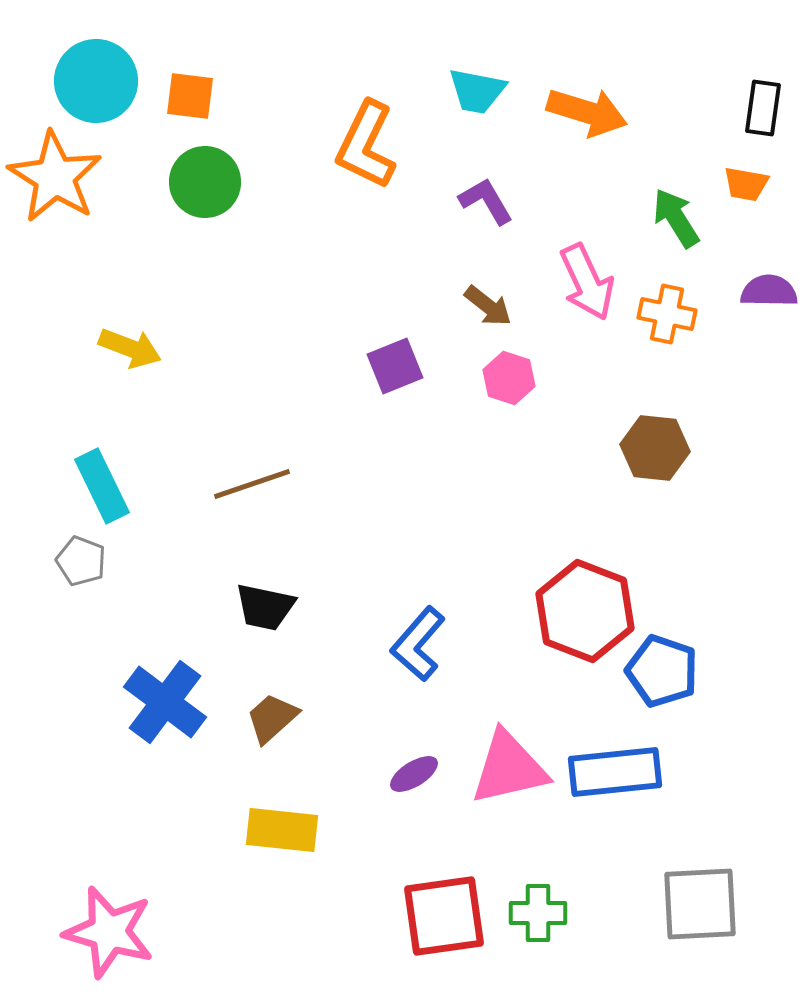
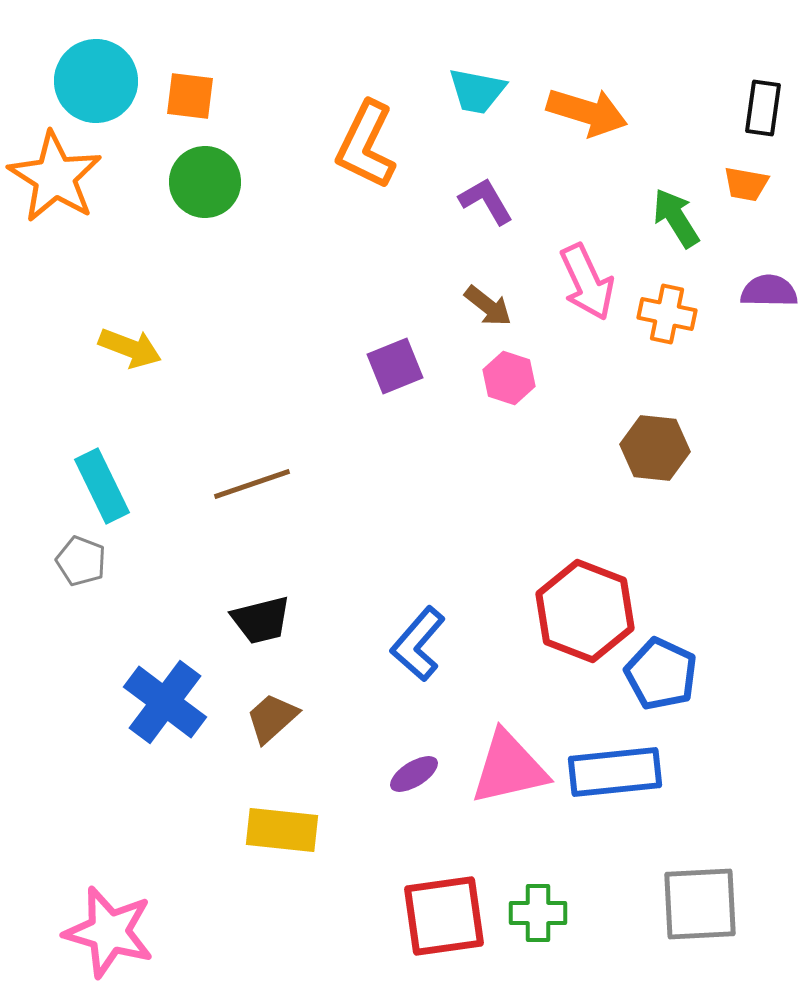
black trapezoid: moved 4 px left, 13 px down; rotated 26 degrees counterclockwise
blue pentagon: moved 1 px left, 3 px down; rotated 6 degrees clockwise
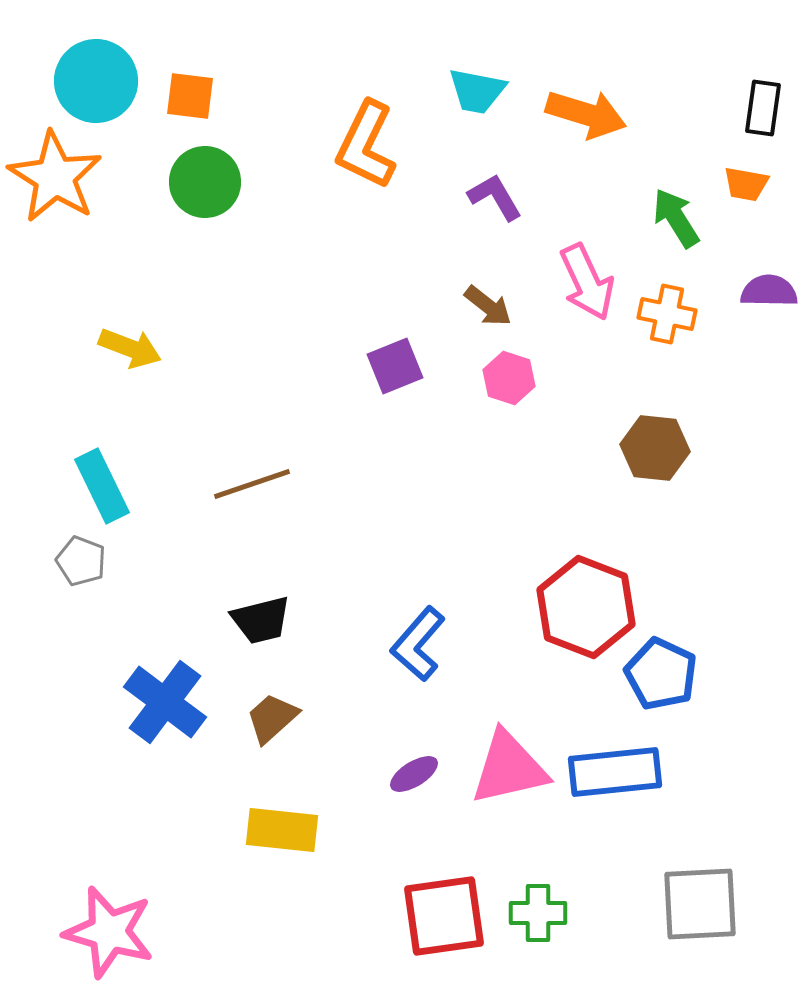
orange arrow: moved 1 px left, 2 px down
purple L-shape: moved 9 px right, 4 px up
red hexagon: moved 1 px right, 4 px up
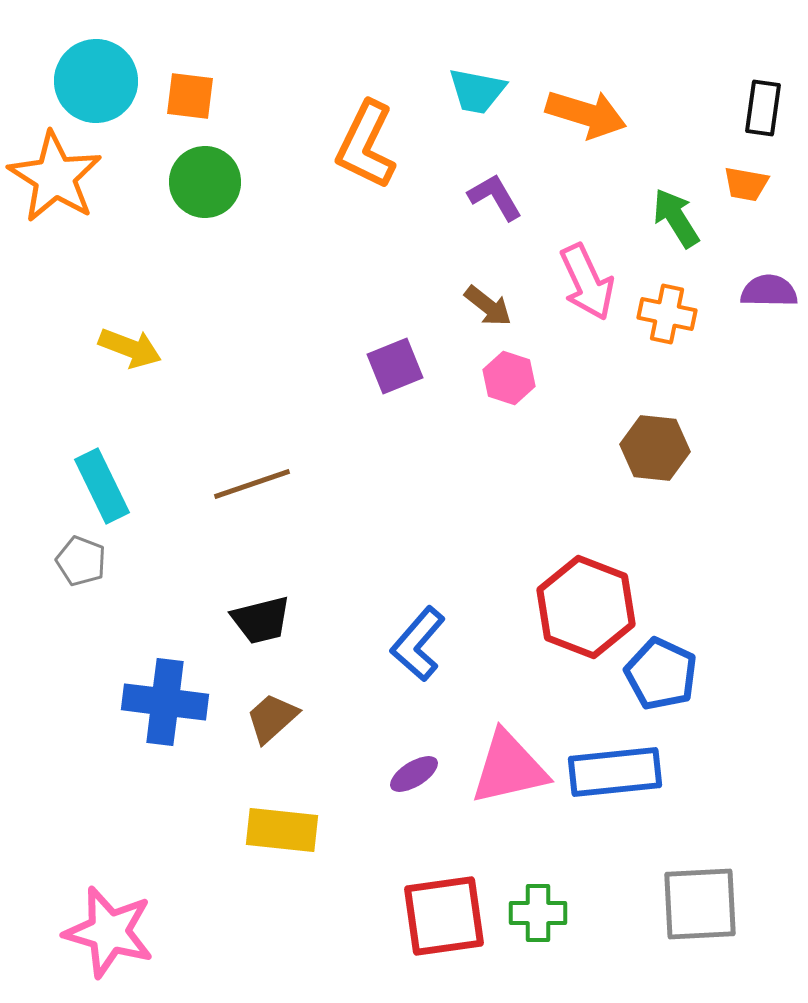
blue cross: rotated 30 degrees counterclockwise
